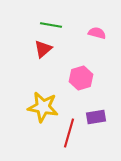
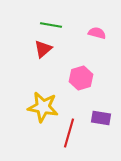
purple rectangle: moved 5 px right, 1 px down; rotated 18 degrees clockwise
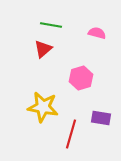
red line: moved 2 px right, 1 px down
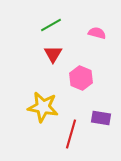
green line: rotated 40 degrees counterclockwise
red triangle: moved 10 px right, 5 px down; rotated 18 degrees counterclockwise
pink hexagon: rotated 20 degrees counterclockwise
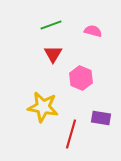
green line: rotated 10 degrees clockwise
pink semicircle: moved 4 px left, 2 px up
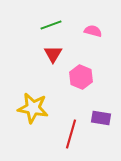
pink hexagon: moved 1 px up
yellow star: moved 10 px left, 1 px down
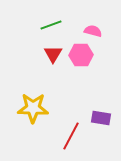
pink hexagon: moved 22 px up; rotated 25 degrees counterclockwise
yellow star: rotated 8 degrees counterclockwise
red line: moved 2 px down; rotated 12 degrees clockwise
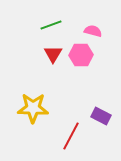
purple rectangle: moved 2 px up; rotated 18 degrees clockwise
